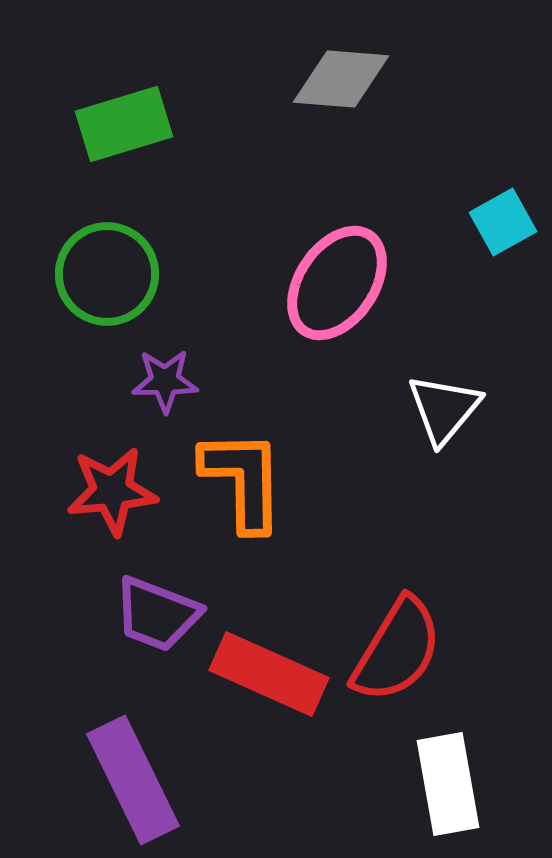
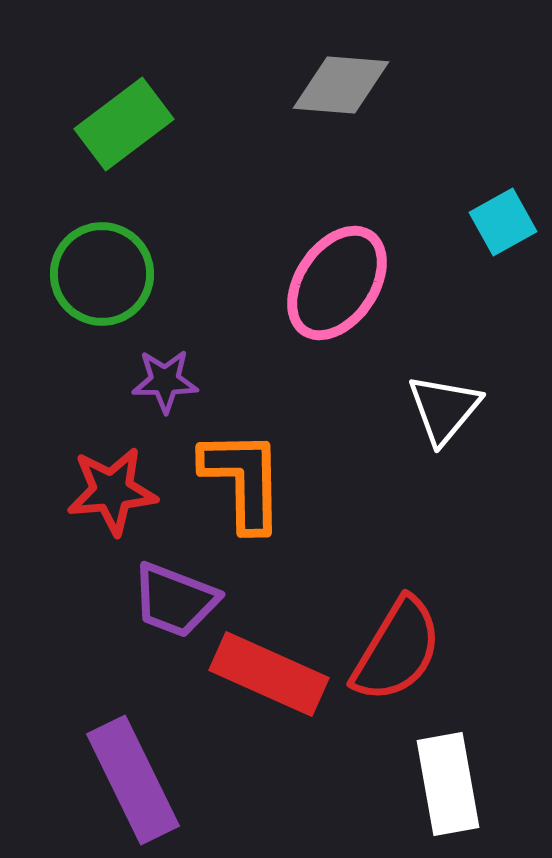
gray diamond: moved 6 px down
green rectangle: rotated 20 degrees counterclockwise
green circle: moved 5 px left
purple trapezoid: moved 18 px right, 14 px up
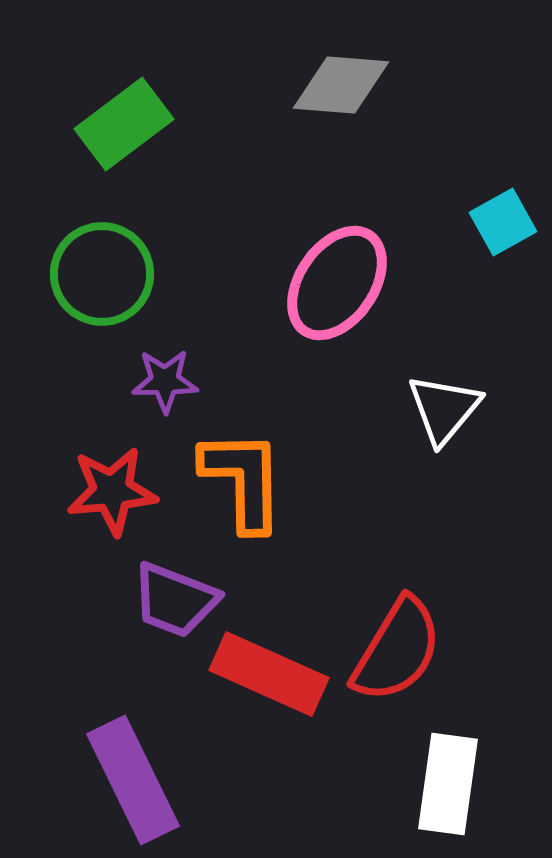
white rectangle: rotated 18 degrees clockwise
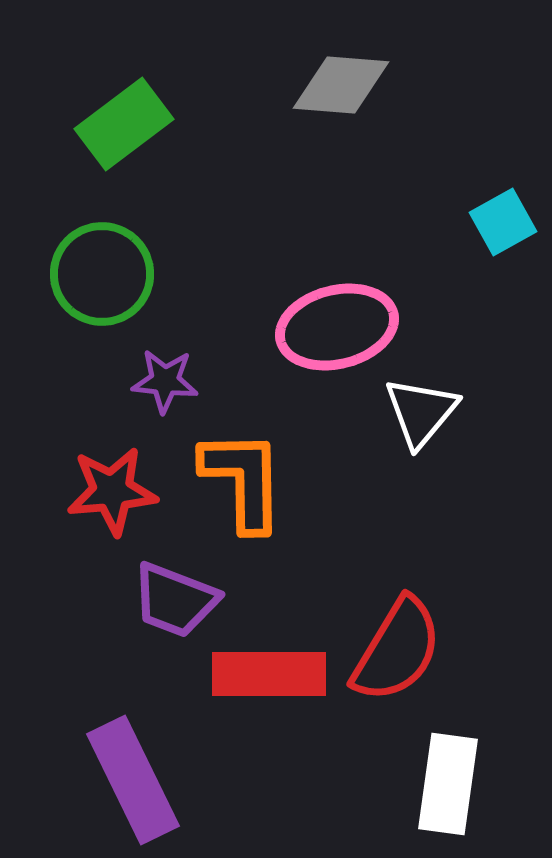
pink ellipse: moved 44 px down; rotated 42 degrees clockwise
purple star: rotated 6 degrees clockwise
white triangle: moved 23 px left, 3 px down
red rectangle: rotated 24 degrees counterclockwise
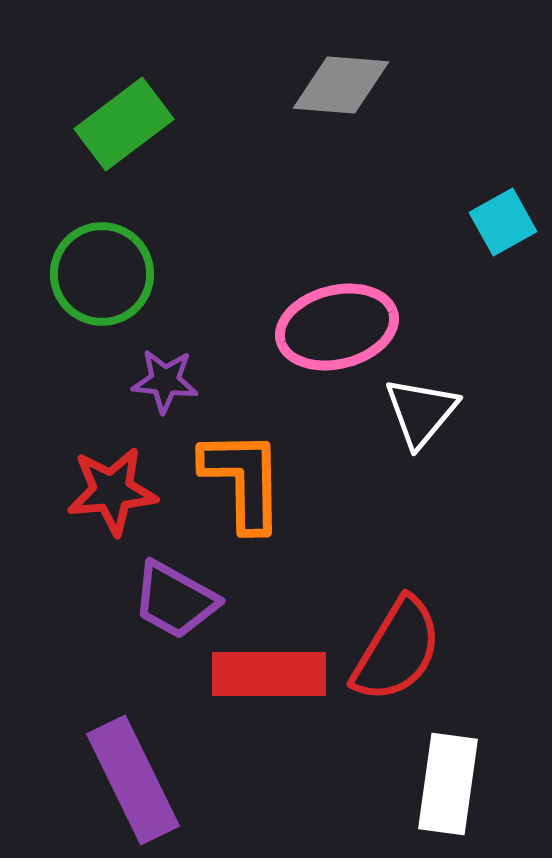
purple trapezoid: rotated 8 degrees clockwise
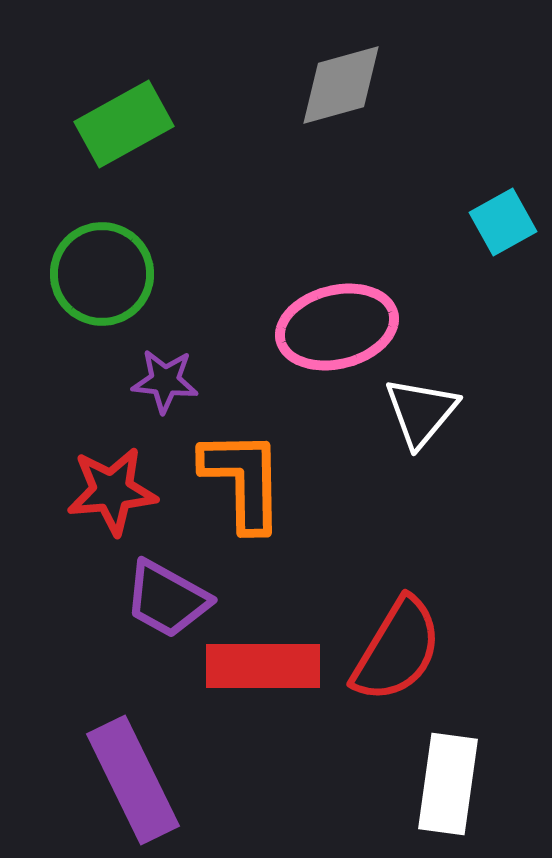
gray diamond: rotated 20 degrees counterclockwise
green rectangle: rotated 8 degrees clockwise
purple trapezoid: moved 8 px left, 1 px up
red rectangle: moved 6 px left, 8 px up
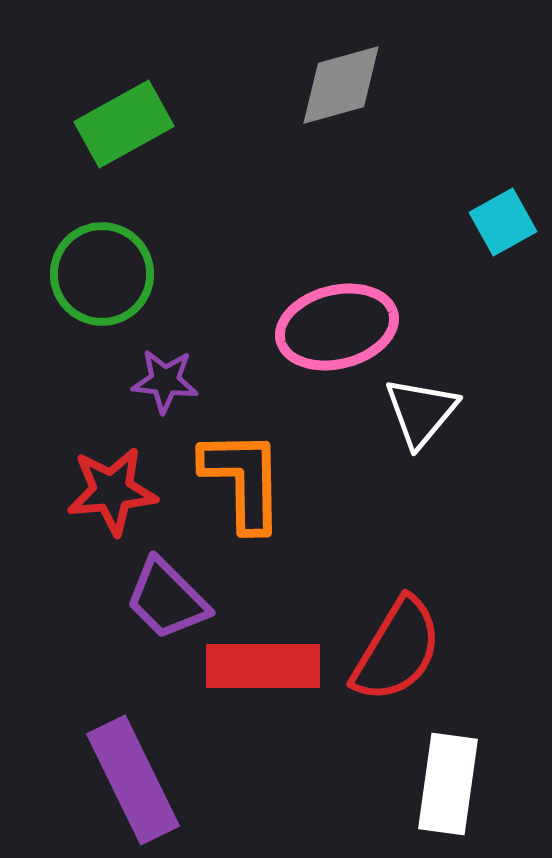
purple trapezoid: rotated 16 degrees clockwise
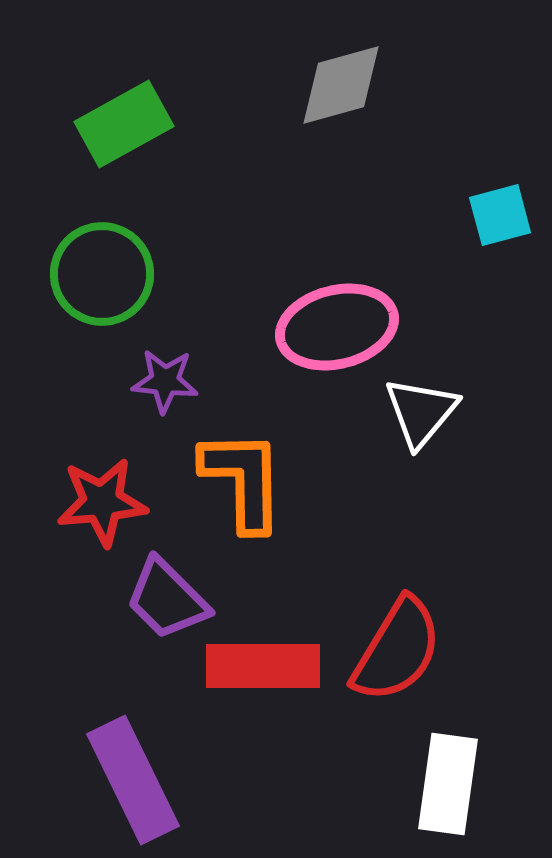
cyan square: moved 3 px left, 7 px up; rotated 14 degrees clockwise
red star: moved 10 px left, 11 px down
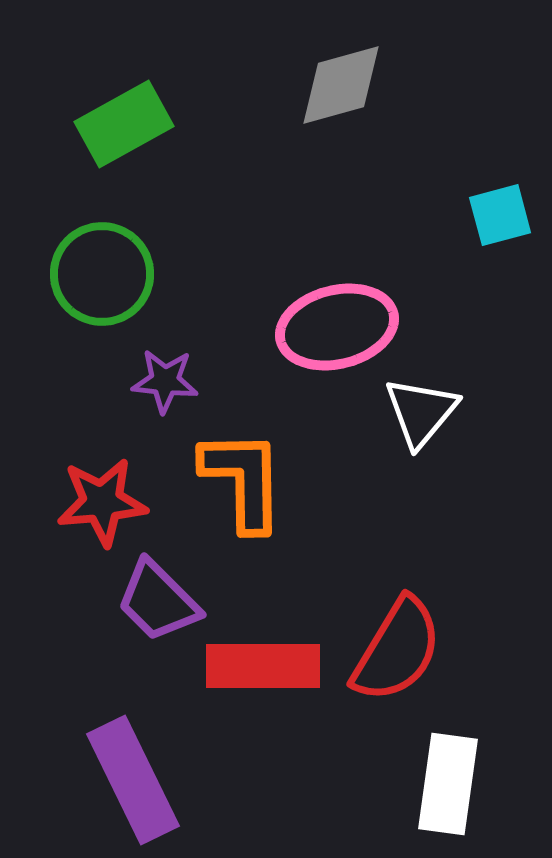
purple trapezoid: moved 9 px left, 2 px down
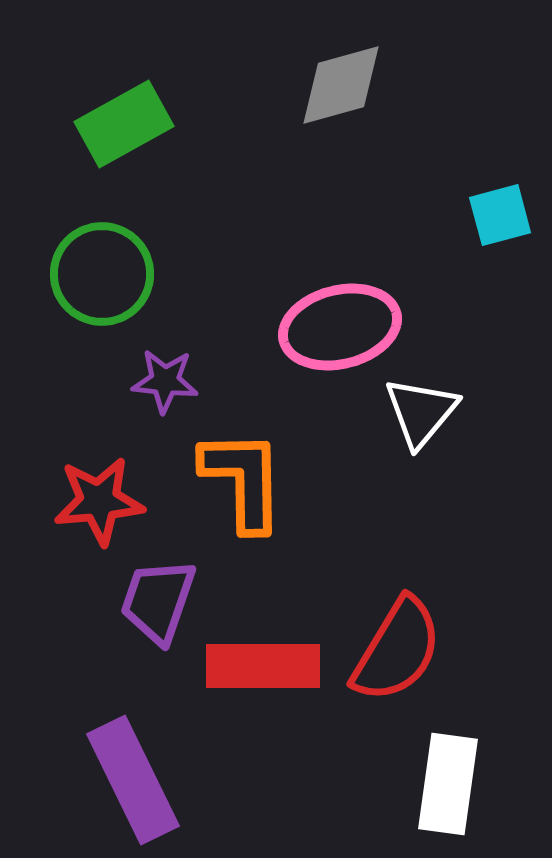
pink ellipse: moved 3 px right
red star: moved 3 px left, 1 px up
purple trapezoid: rotated 64 degrees clockwise
